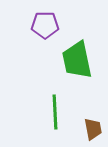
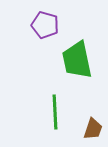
purple pentagon: rotated 16 degrees clockwise
brown trapezoid: rotated 30 degrees clockwise
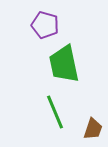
green trapezoid: moved 13 px left, 4 px down
green line: rotated 20 degrees counterclockwise
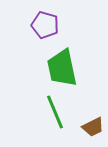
green trapezoid: moved 2 px left, 4 px down
brown trapezoid: moved 2 px up; rotated 45 degrees clockwise
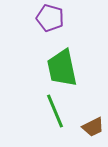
purple pentagon: moved 5 px right, 7 px up
green line: moved 1 px up
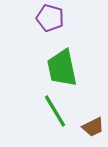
green line: rotated 8 degrees counterclockwise
